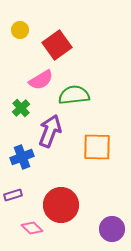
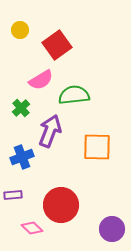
purple rectangle: rotated 12 degrees clockwise
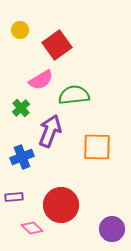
purple rectangle: moved 1 px right, 2 px down
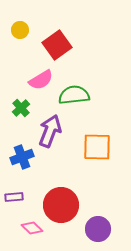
purple circle: moved 14 px left
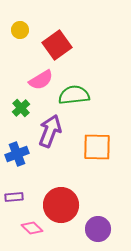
blue cross: moved 5 px left, 3 px up
